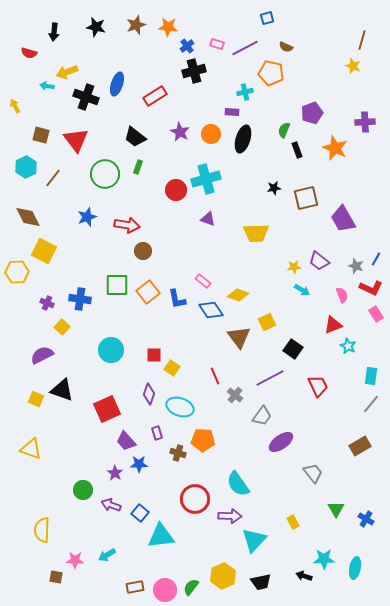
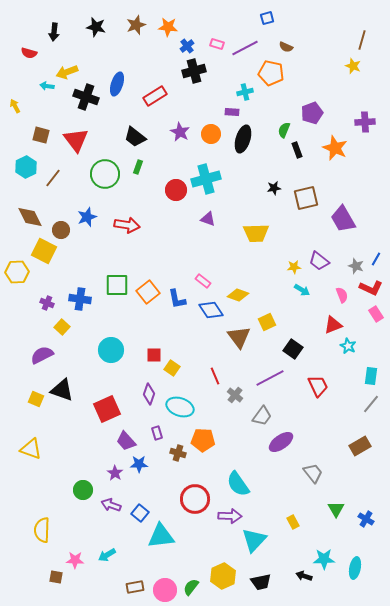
brown diamond at (28, 217): moved 2 px right
brown circle at (143, 251): moved 82 px left, 21 px up
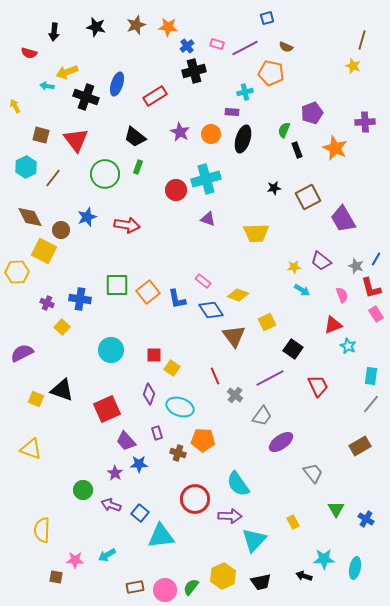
brown square at (306, 198): moved 2 px right, 1 px up; rotated 15 degrees counterclockwise
purple trapezoid at (319, 261): moved 2 px right
red L-shape at (371, 288): rotated 50 degrees clockwise
brown triangle at (239, 337): moved 5 px left, 1 px up
purple semicircle at (42, 355): moved 20 px left, 2 px up
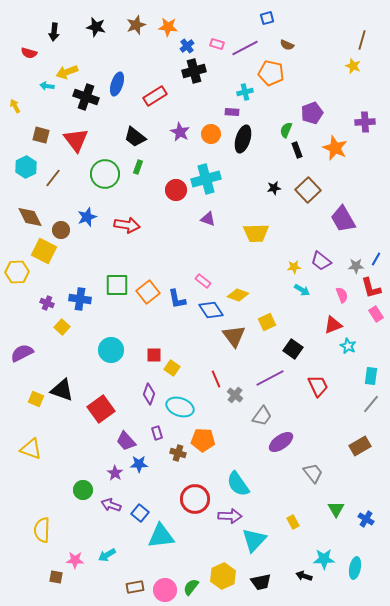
brown semicircle at (286, 47): moved 1 px right, 2 px up
green semicircle at (284, 130): moved 2 px right
brown square at (308, 197): moved 7 px up; rotated 15 degrees counterclockwise
gray star at (356, 266): rotated 21 degrees counterclockwise
red line at (215, 376): moved 1 px right, 3 px down
red square at (107, 409): moved 6 px left; rotated 12 degrees counterclockwise
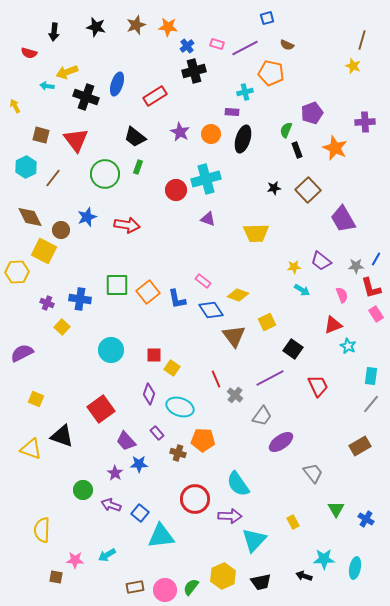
black triangle at (62, 390): moved 46 px down
purple rectangle at (157, 433): rotated 24 degrees counterclockwise
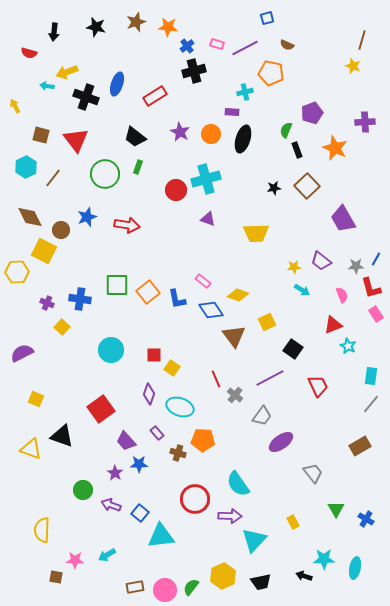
brown star at (136, 25): moved 3 px up
brown square at (308, 190): moved 1 px left, 4 px up
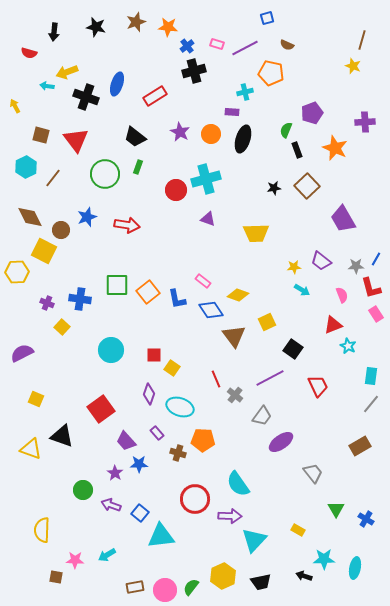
yellow rectangle at (293, 522): moved 5 px right, 8 px down; rotated 32 degrees counterclockwise
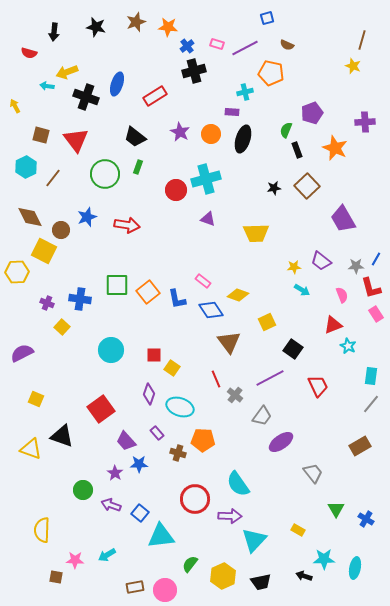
brown triangle at (234, 336): moved 5 px left, 6 px down
green semicircle at (191, 587): moved 1 px left, 23 px up
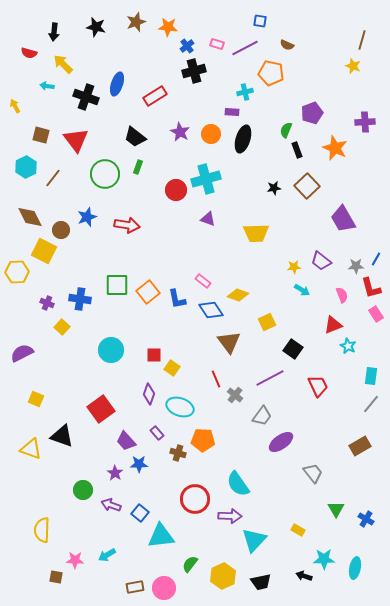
blue square at (267, 18): moved 7 px left, 3 px down; rotated 24 degrees clockwise
yellow arrow at (67, 72): moved 4 px left, 8 px up; rotated 65 degrees clockwise
pink circle at (165, 590): moved 1 px left, 2 px up
